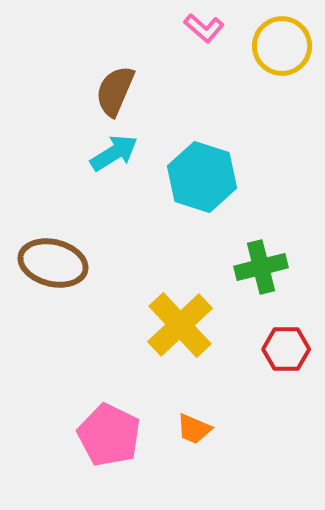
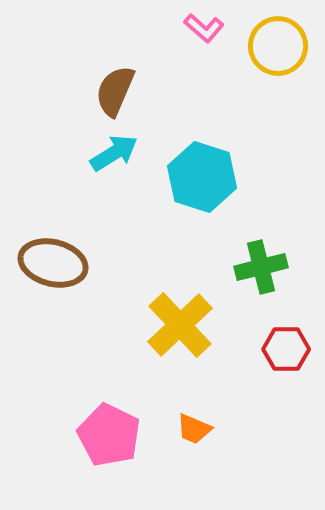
yellow circle: moved 4 px left
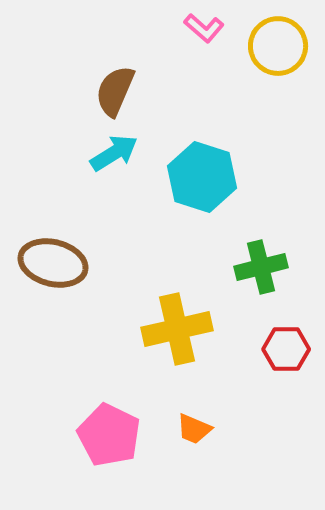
yellow cross: moved 3 px left, 4 px down; rotated 30 degrees clockwise
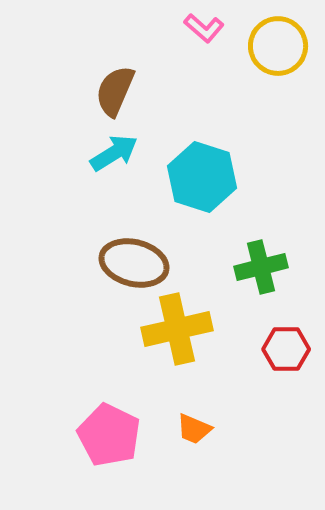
brown ellipse: moved 81 px right
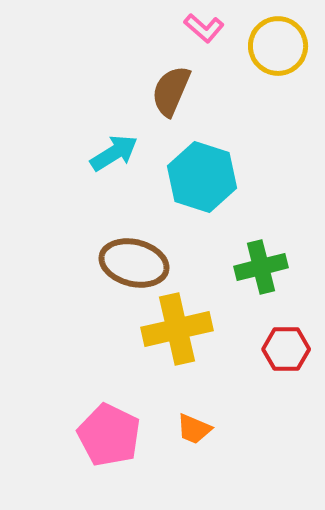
brown semicircle: moved 56 px right
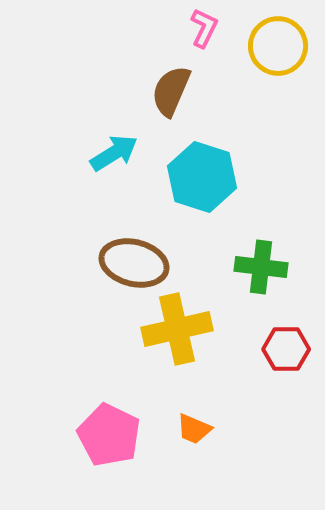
pink L-shape: rotated 105 degrees counterclockwise
green cross: rotated 21 degrees clockwise
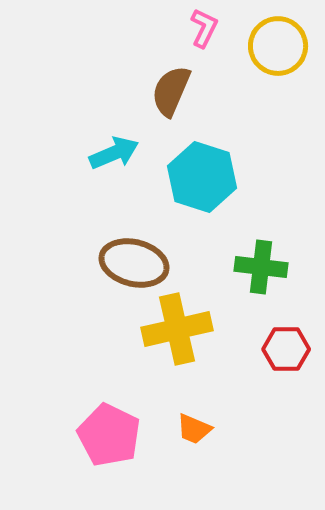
cyan arrow: rotated 9 degrees clockwise
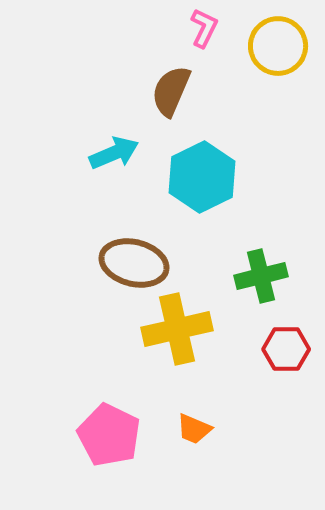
cyan hexagon: rotated 16 degrees clockwise
green cross: moved 9 px down; rotated 21 degrees counterclockwise
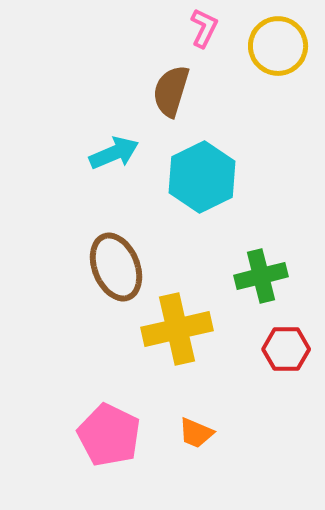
brown semicircle: rotated 6 degrees counterclockwise
brown ellipse: moved 18 px left, 4 px down; rotated 54 degrees clockwise
orange trapezoid: moved 2 px right, 4 px down
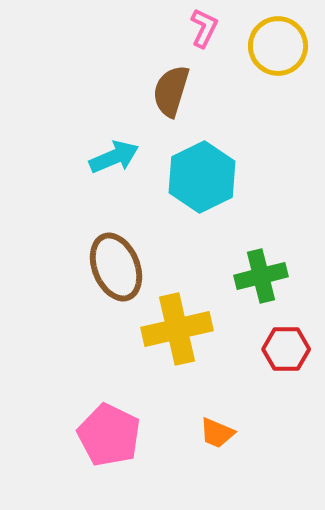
cyan arrow: moved 4 px down
orange trapezoid: moved 21 px right
